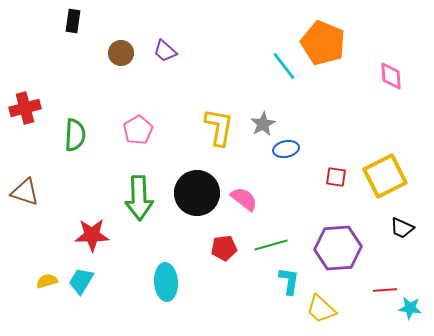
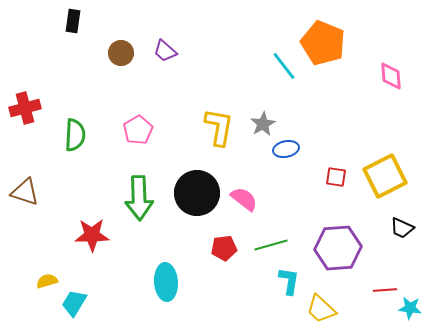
cyan trapezoid: moved 7 px left, 22 px down
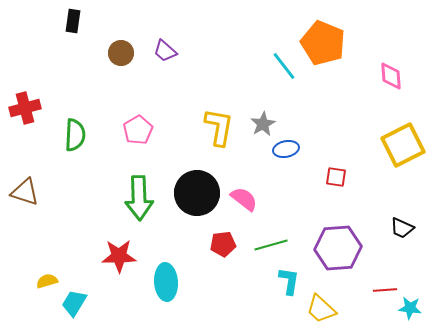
yellow square: moved 18 px right, 31 px up
red star: moved 27 px right, 21 px down
red pentagon: moved 1 px left, 4 px up
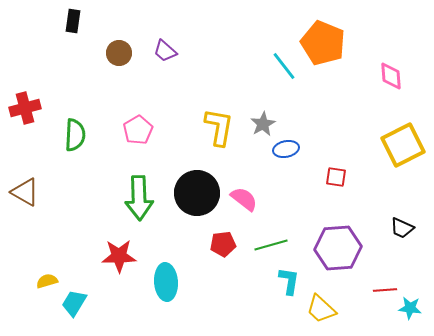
brown circle: moved 2 px left
brown triangle: rotated 12 degrees clockwise
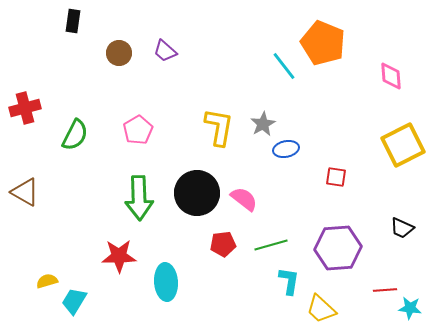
green semicircle: rotated 24 degrees clockwise
cyan trapezoid: moved 2 px up
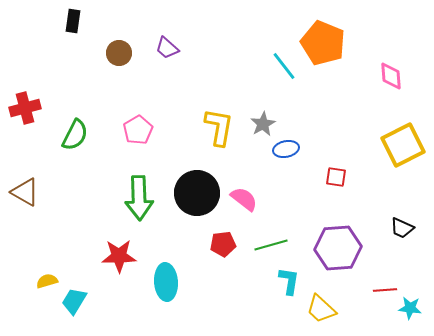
purple trapezoid: moved 2 px right, 3 px up
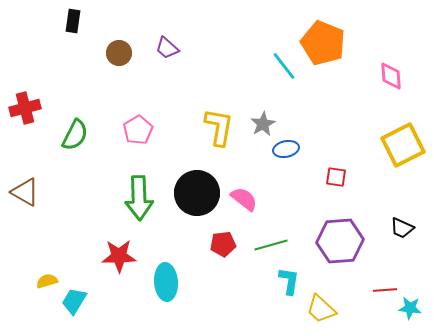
purple hexagon: moved 2 px right, 7 px up
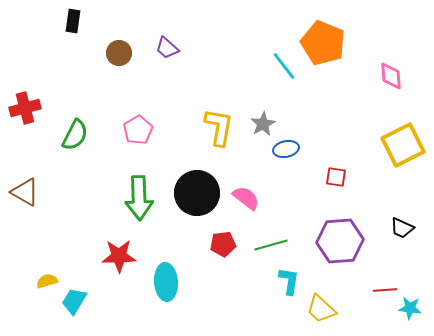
pink semicircle: moved 2 px right, 1 px up
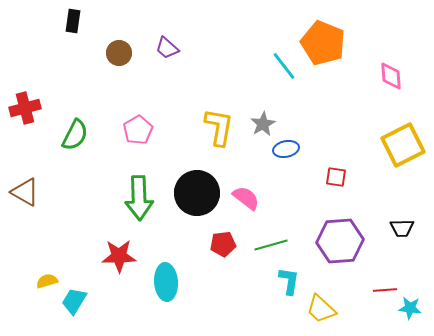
black trapezoid: rotated 25 degrees counterclockwise
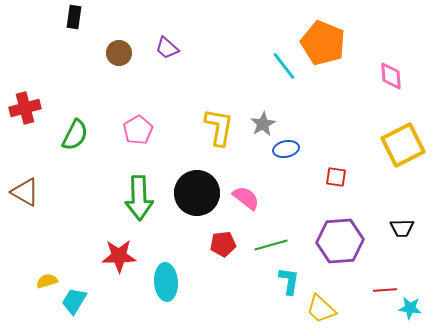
black rectangle: moved 1 px right, 4 px up
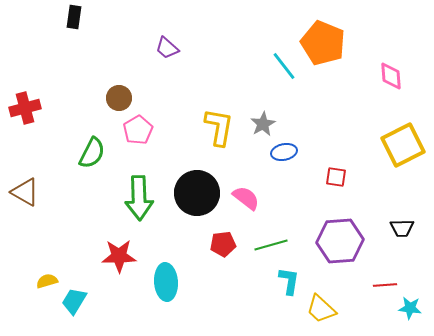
brown circle: moved 45 px down
green semicircle: moved 17 px right, 18 px down
blue ellipse: moved 2 px left, 3 px down
red line: moved 5 px up
